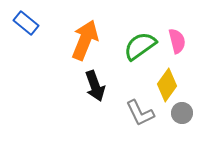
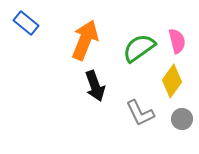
green semicircle: moved 1 px left, 2 px down
yellow diamond: moved 5 px right, 4 px up
gray circle: moved 6 px down
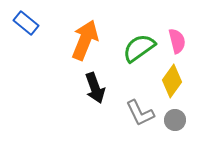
black arrow: moved 2 px down
gray circle: moved 7 px left, 1 px down
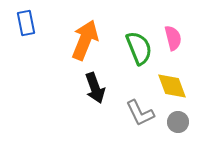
blue rectangle: rotated 40 degrees clockwise
pink semicircle: moved 4 px left, 3 px up
green semicircle: rotated 104 degrees clockwise
yellow diamond: moved 5 px down; rotated 56 degrees counterclockwise
gray circle: moved 3 px right, 2 px down
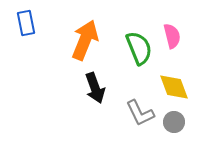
pink semicircle: moved 1 px left, 2 px up
yellow diamond: moved 2 px right, 1 px down
gray circle: moved 4 px left
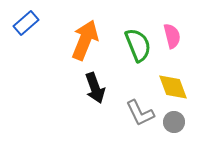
blue rectangle: rotated 60 degrees clockwise
green semicircle: moved 1 px left, 3 px up
yellow diamond: moved 1 px left
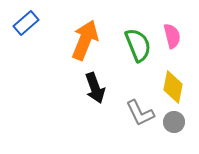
yellow diamond: rotated 32 degrees clockwise
